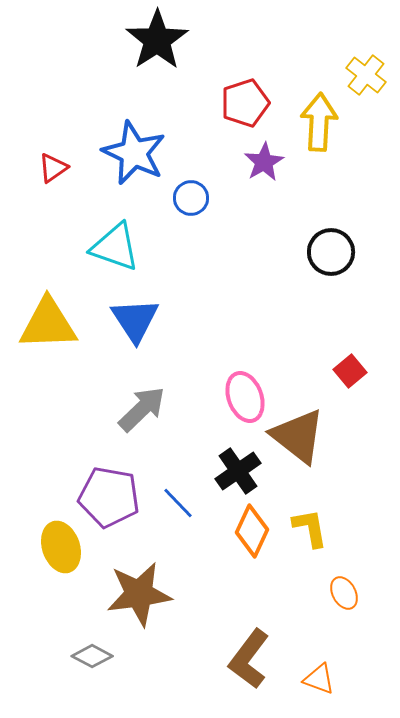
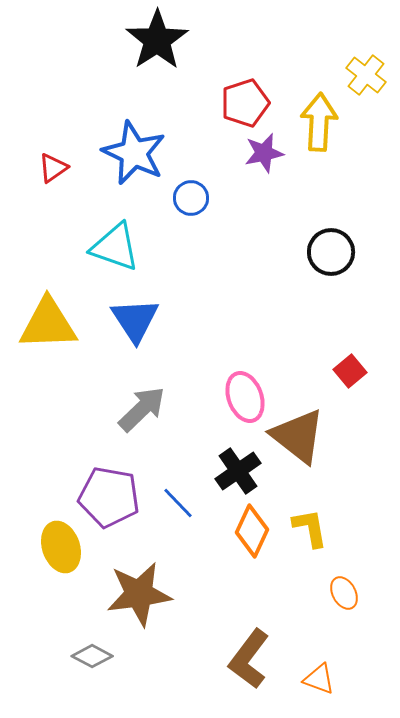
purple star: moved 9 px up; rotated 18 degrees clockwise
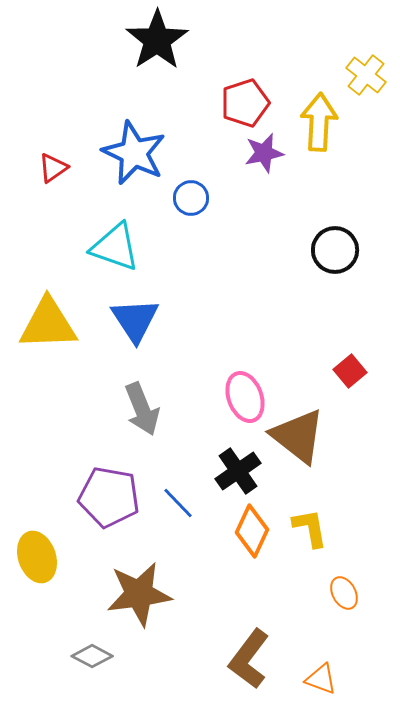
black circle: moved 4 px right, 2 px up
gray arrow: rotated 112 degrees clockwise
yellow ellipse: moved 24 px left, 10 px down
orange triangle: moved 2 px right
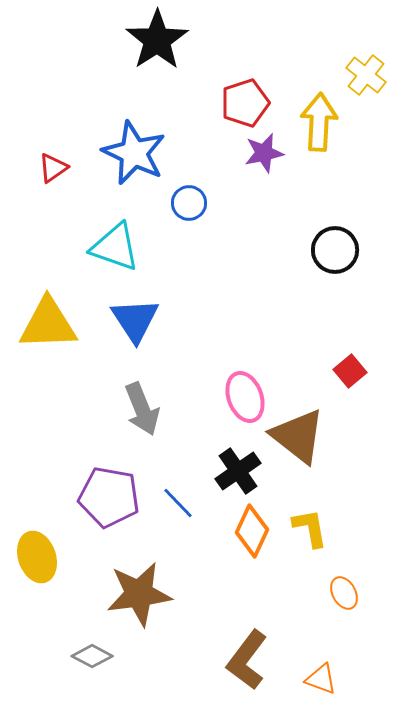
blue circle: moved 2 px left, 5 px down
brown L-shape: moved 2 px left, 1 px down
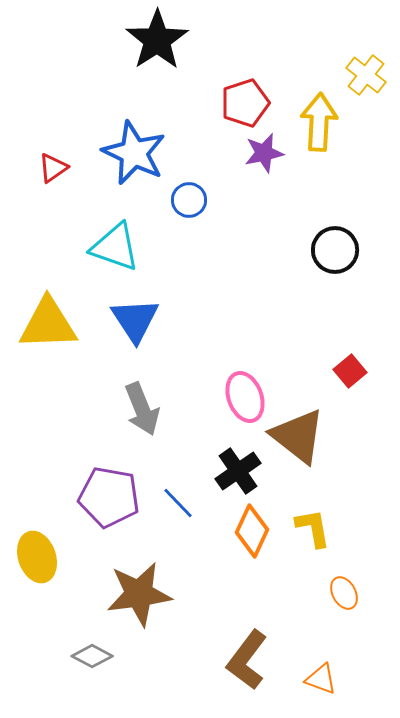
blue circle: moved 3 px up
yellow L-shape: moved 3 px right
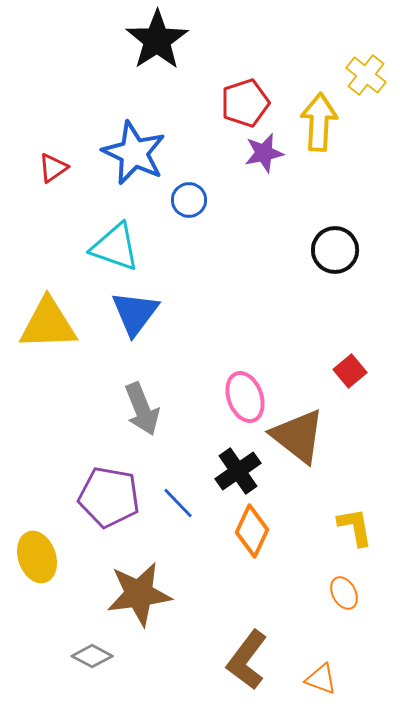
blue triangle: moved 7 px up; rotated 10 degrees clockwise
yellow L-shape: moved 42 px right, 1 px up
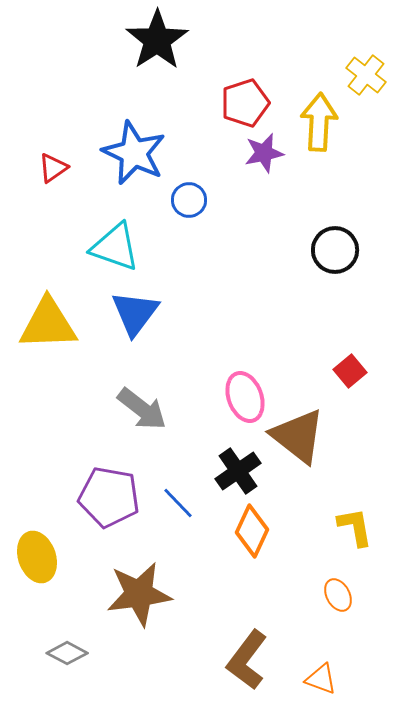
gray arrow: rotated 30 degrees counterclockwise
orange ellipse: moved 6 px left, 2 px down
gray diamond: moved 25 px left, 3 px up
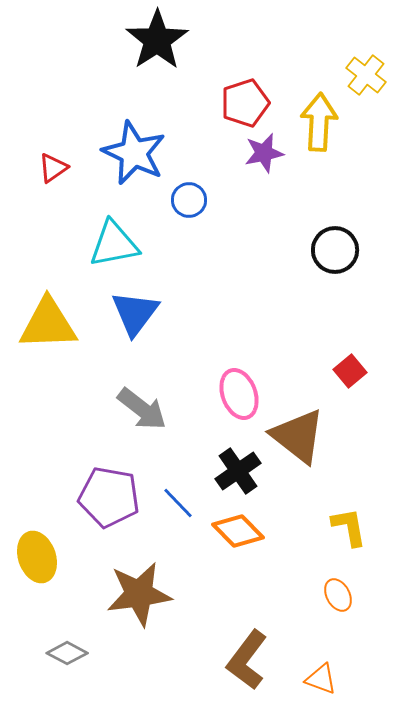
cyan triangle: moved 1 px left, 3 px up; rotated 30 degrees counterclockwise
pink ellipse: moved 6 px left, 3 px up
yellow L-shape: moved 6 px left
orange diamond: moved 14 px left; rotated 69 degrees counterclockwise
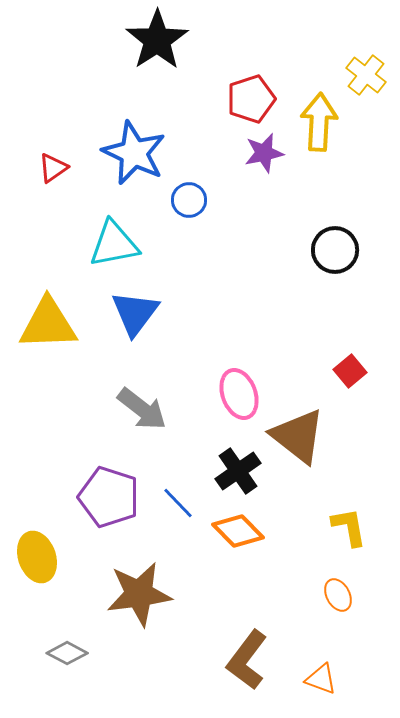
red pentagon: moved 6 px right, 4 px up
purple pentagon: rotated 8 degrees clockwise
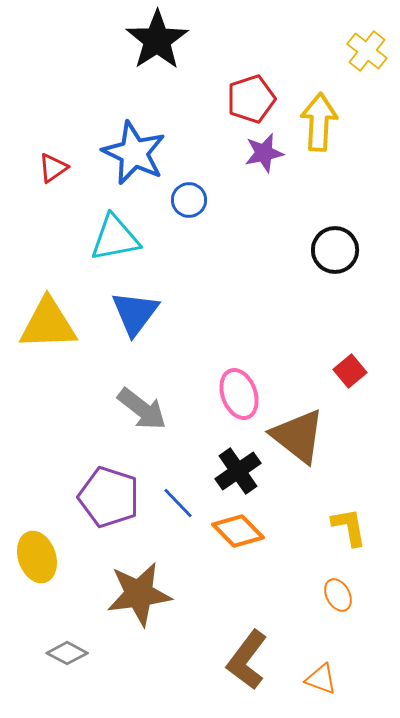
yellow cross: moved 1 px right, 24 px up
cyan triangle: moved 1 px right, 6 px up
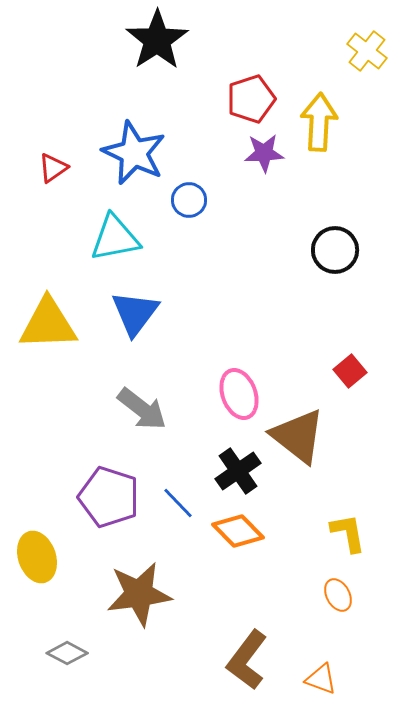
purple star: rotated 9 degrees clockwise
yellow L-shape: moved 1 px left, 6 px down
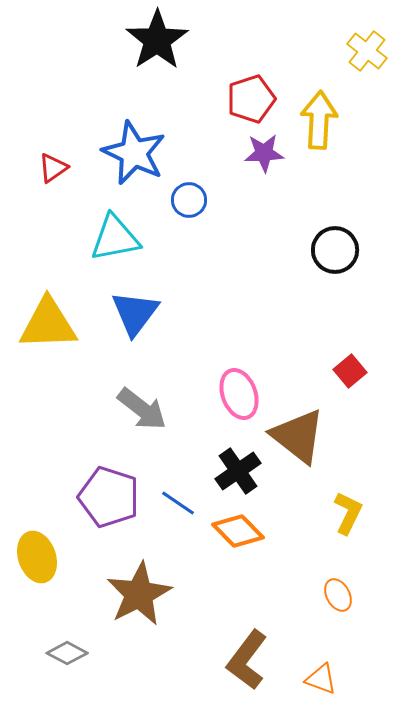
yellow arrow: moved 2 px up
blue line: rotated 12 degrees counterclockwise
yellow L-shape: moved 20 px up; rotated 36 degrees clockwise
brown star: rotated 20 degrees counterclockwise
